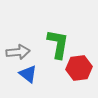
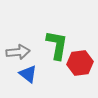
green L-shape: moved 1 px left, 1 px down
red hexagon: moved 1 px right, 5 px up
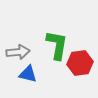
blue triangle: rotated 24 degrees counterclockwise
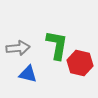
gray arrow: moved 4 px up
red hexagon: rotated 20 degrees clockwise
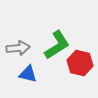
green L-shape: rotated 48 degrees clockwise
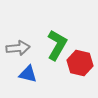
green L-shape: rotated 28 degrees counterclockwise
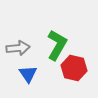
red hexagon: moved 6 px left, 5 px down
blue triangle: rotated 42 degrees clockwise
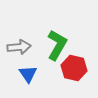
gray arrow: moved 1 px right, 1 px up
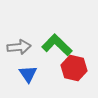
green L-shape: rotated 76 degrees counterclockwise
